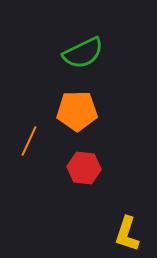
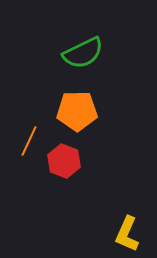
red hexagon: moved 20 px left, 7 px up; rotated 16 degrees clockwise
yellow L-shape: rotated 6 degrees clockwise
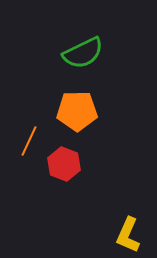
red hexagon: moved 3 px down
yellow L-shape: moved 1 px right, 1 px down
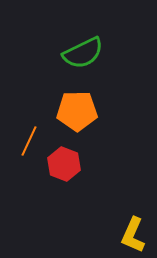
yellow L-shape: moved 5 px right
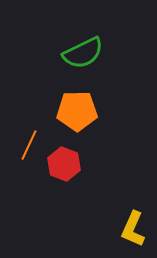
orange line: moved 4 px down
yellow L-shape: moved 6 px up
